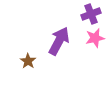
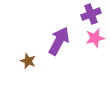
brown star: rotated 14 degrees counterclockwise
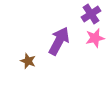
purple cross: rotated 12 degrees counterclockwise
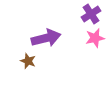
purple arrow: moved 13 px left, 3 px up; rotated 48 degrees clockwise
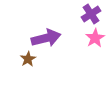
pink star: rotated 18 degrees counterclockwise
brown star: moved 2 px up; rotated 21 degrees clockwise
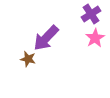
purple arrow: rotated 148 degrees clockwise
brown star: rotated 28 degrees counterclockwise
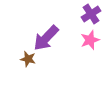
pink star: moved 5 px left, 2 px down; rotated 12 degrees clockwise
